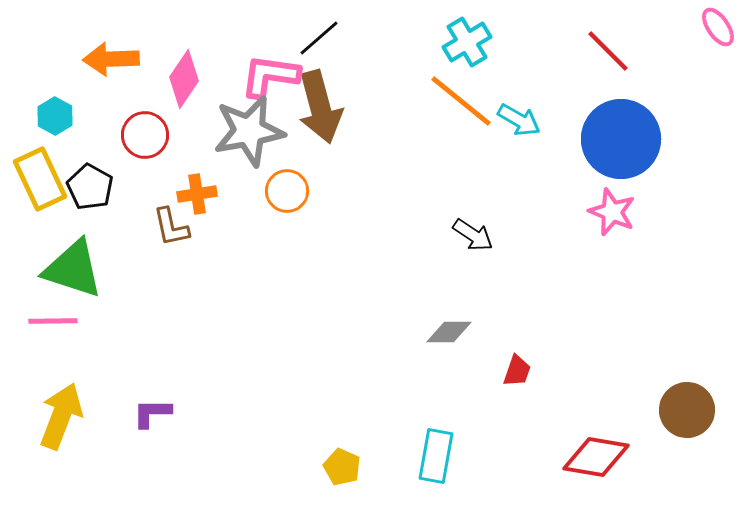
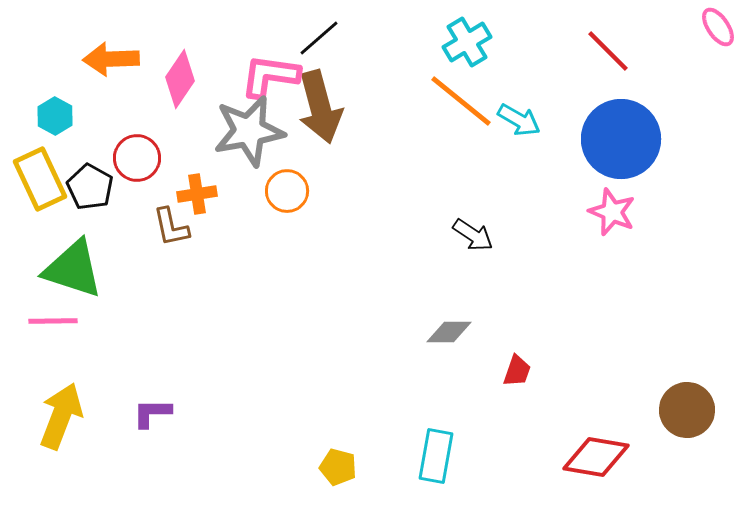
pink diamond: moved 4 px left
red circle: moved 8 px left, 23 px down
yellow pentagon: moved 4 px left; rotated 9 degrees counterclockwise
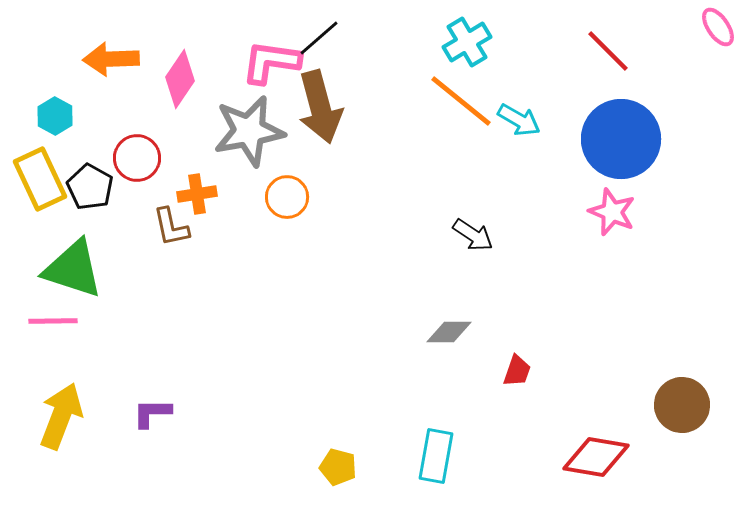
pink L-shape: moved 1 px right, 14 px up
orange circle: moved 6 px down
brown circle: moved 5 px left, 5 px up
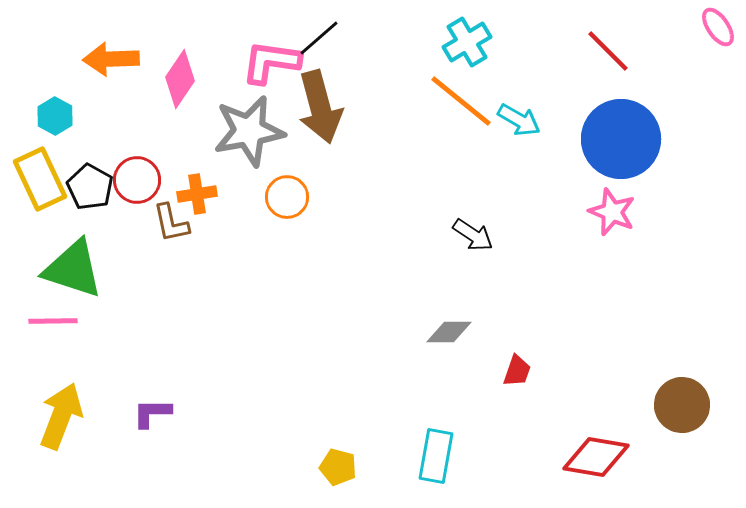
red circle: moved 22 px down
brown L-shape: moved 4 px up
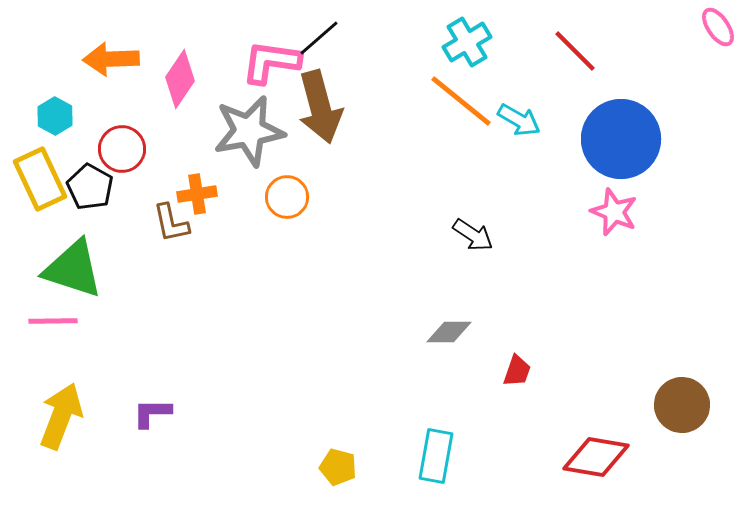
red line: moved 33 px left
red circle: moved 15 px left, 31 px up
pink star: moved 2 px right
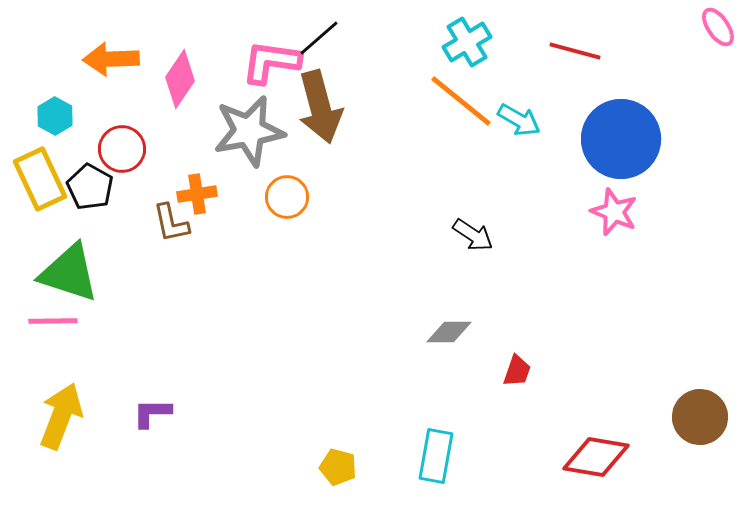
red line: rotated 30 degrees counterclockwise
green triangle: moved 4 px left, 4 px down
brown circle: moved 18 px right, 12 px down
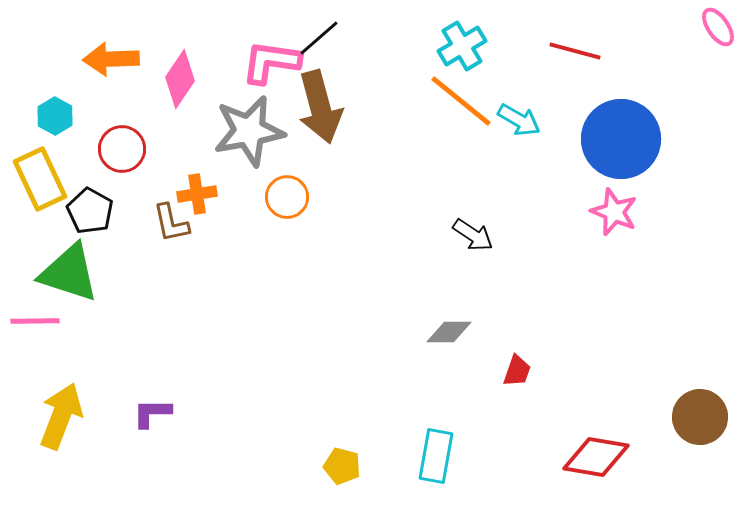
cyan cross: moved 5 px left, 4 px down
black pentagon: moved 24 px down
pink line: moved 18 px left
yellow pentagon: moved 4 px right, 1 px up
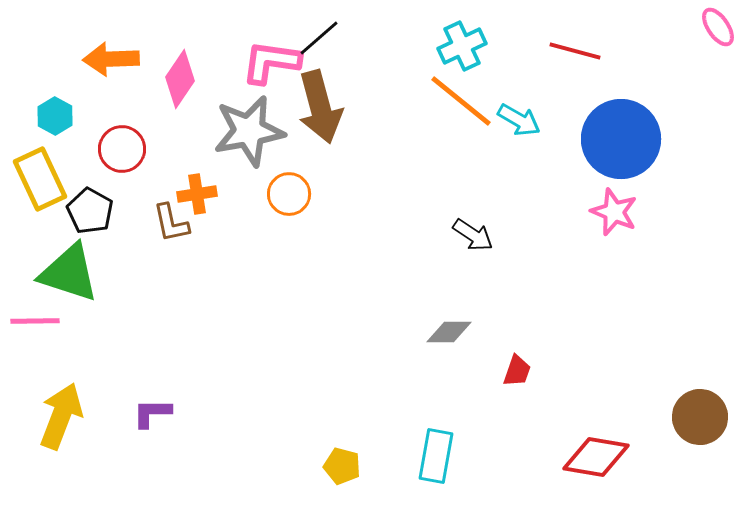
cyan cross: rotated 6 degrees clockwise
orange circle: moved 2 px right, 3 px up
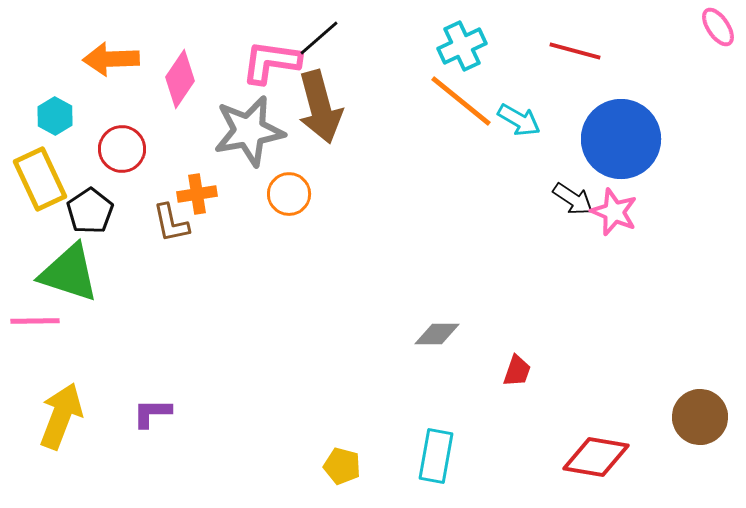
black pentagon: rotated 9 degrees clockwise
black arrow: moved 100 px right, 36 px up
gray diamond: moved 12 px left, 2 px down
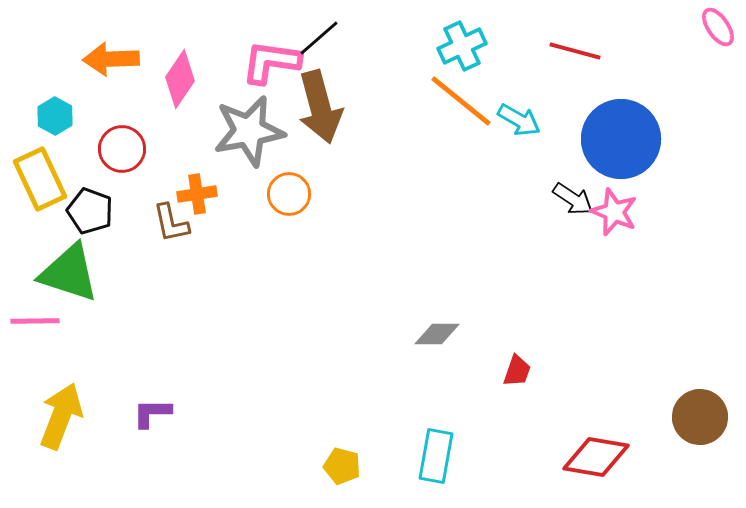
black pentagon: rotated 18 degrees counterclockwise
